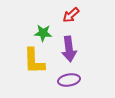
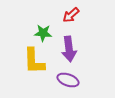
purple ellipse: moved 1 px left; rotated 30 degrees clockwise
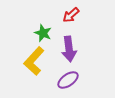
green star: rotated 18 degrees clockwise
yellow L-shape: rotated 44 degrees clockwise
purple ellipse: rotated 55 degrees counterclockwise
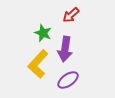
purple arrow: moved 4 px left; rotated 15 degrees clockwise
yellow L-shape: moved 4 px right, 3 px down
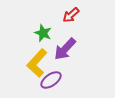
purple arrow: rotated 35 degrees clockwise
yellow L-shape: moved 1 px left, 1 px up
purple ellipse: moved 17 px left
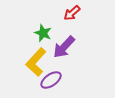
red arrow: moved 1 px right, 2 px up
purple arrow: moved 1 px left, 2 px up
yellow L-shape: moved 1 px left, 1 px up
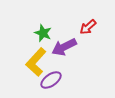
red arrow: moved 16 px right, 14 px down
purple arrow: rotated 20 degrees clockwise
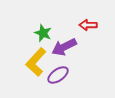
red arrow: moved 2 px up; rotated 42 degrees clockwise
purple ellipse: moved 7 px right, 5 px up
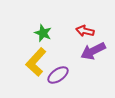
red arrow: moved 3 px left, 6 px down; rotated 12 degrees clockwise
purple arrow: moved 29 px right, 4 px down
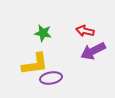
green star: rotated 12 degrees counterclockwise
yellow L-shape: moved 1 px left, 2 px down; rotated 140 degrees counterclockwise
purple ellipse: moved 7 px left, 3 px down; rotated 25 degrees clockwise
